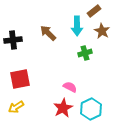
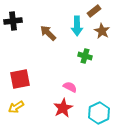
black cross: moved 19 px up
green cross: moved 3 px down; rotated 32 degrees clockwise
cyan hexagon: moved 8 px right, 4 px down
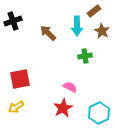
black cross: rotated 12 degrees counterclockwise
green cross: rotated 24 degrees counterclockwise
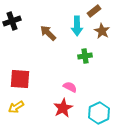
black cross: moved 1 px left
red square: rotated 15 degrees clockwise
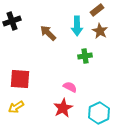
brown rectangle: moved 3 px right, 1 px up
brown star: moved 2 px left
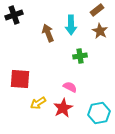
black cross: moved 2 px right, 6 px up
cyan arrow: moved 6 px left, 1 px up
brown arrow: rotated 24 degrees clockwise
green cross: moved 5 px left
yellow arrow: moved 22 px right, 4 px up
cyan hexagon: rotated 15 degrees clockwise
